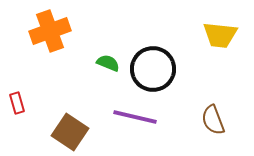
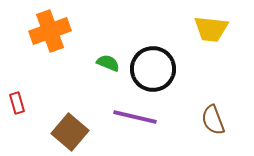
yellow trapezoid: moved 9 px left, 6 px up
brown square: rotated 6 degrees clockwise
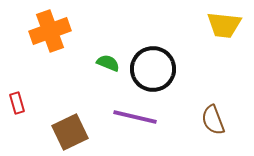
yellow trapezoid: moved 13 px right, 4 px up
brown square: rotated 24 degrees clockwise
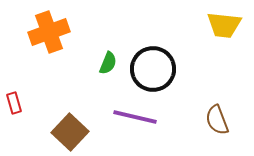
orange cross: moved 1 px left, 1 px down
green semicircle: rotated 90 degrees clockwise
red rectangle: moved 3 px left
brown semicircle: moved 4 px right
brown square: rotated 21 degrees counterclockwise
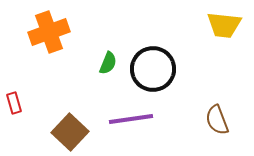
purple line: moved 4 px left, 2 px down; rotated 21 degrees counterclockwise
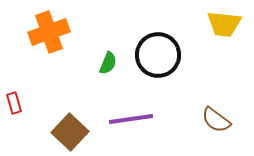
yellow trapezoid: moved 1 px up
black circle: moved 5 px right, 14 px up
brown semicircle: moved 1 px left; rotated 32 degrees counterclockwise
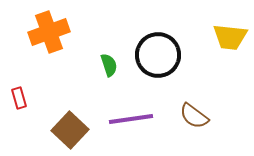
yellow trapezoid: moved 6 px right, 13 px down
green semicircle: moved 1 px right, 2 px down; rotated 40 degrees counterclockwise
red rectangle: moved 5 px right, 5 px up
brown semicircle: moved 22 px left, 4 px up
brown square: moved 2 px up
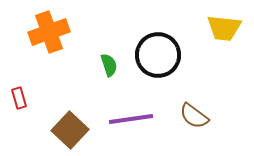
yellow trapezoid: moved 6 px left, 9 px up
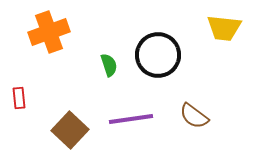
red rectangle: rotated 10 degrees clockwise
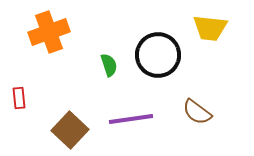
yellow trapezoid: moved 14 px left
brown semicircle: moved 3 px right, 4 px up
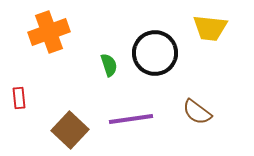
black circle: moved 3 px left, 2 px up
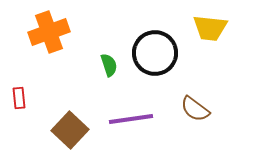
brown semicircle: moved 2 px left, 3 px up
